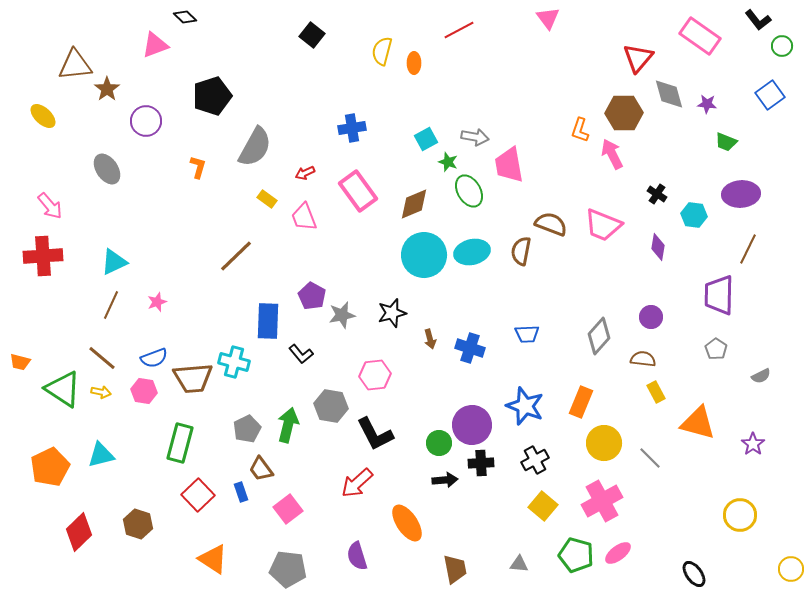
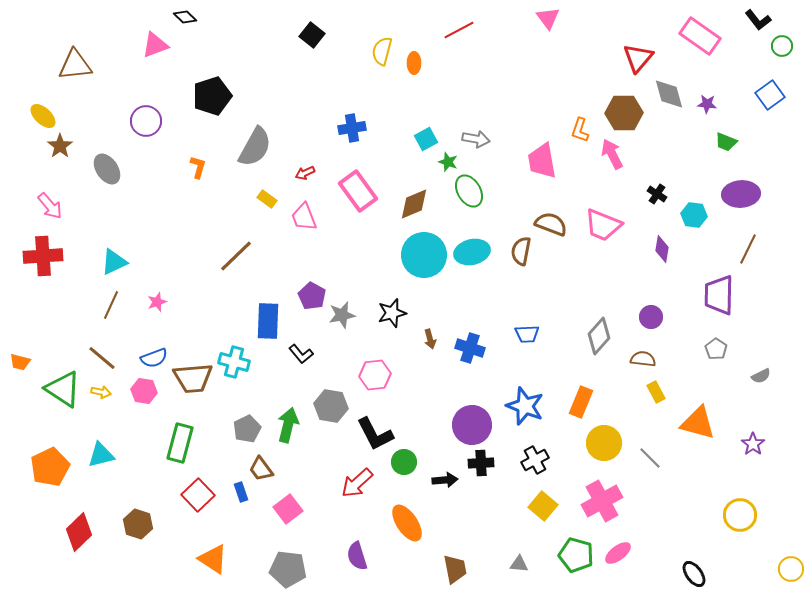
brown star at (107, 89): moved 47 px left, 57 px down
gray arrow at (475, 137): moved 1 px right, 2 px down
pink trapezoid at (509, 165): moved 33 px right, 4 px up
purple diamond at (658, 247): moved 4 px right, 2 px down
green circle at (439, 443): moved 35 px left, 19 px down
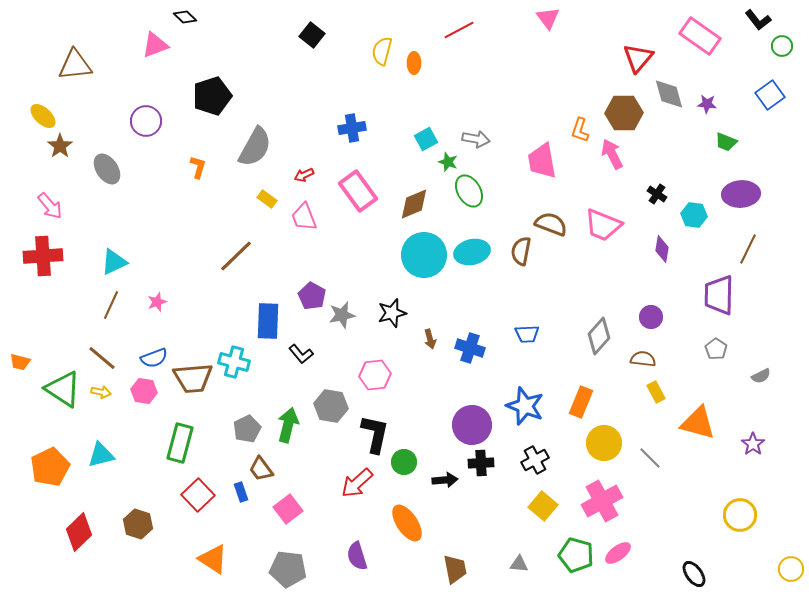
red arrow at (305, 173): moved 1 px left, 2 px down
black L-shape at (375, 434): rotated 141 degrees counterclockwise
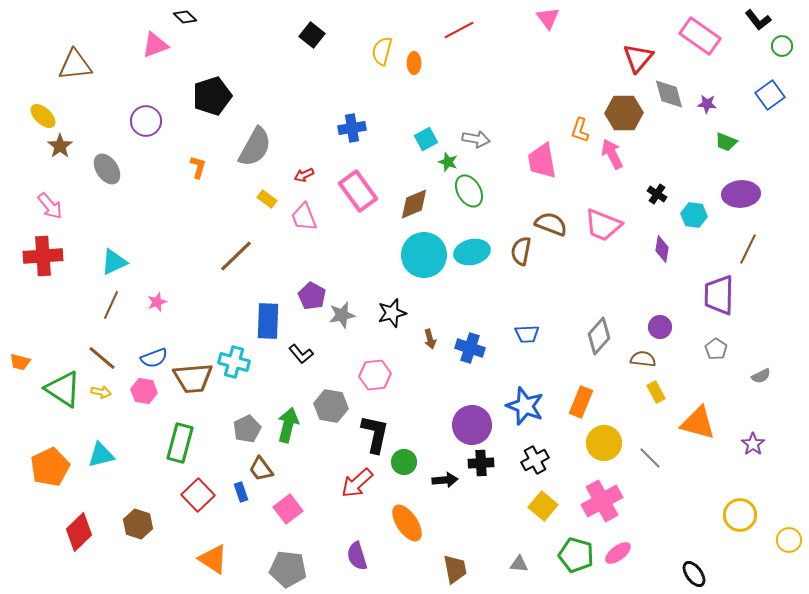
purple circle at (651, 317): moved 9 px right, 10 px down
yellow circle at (791, 569): moved 2 px left, 29 px up
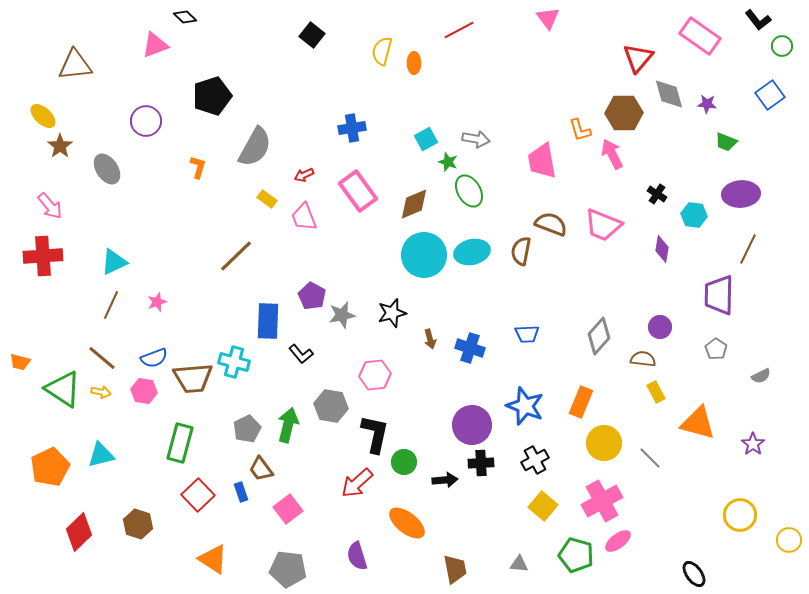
orange L-shape at (580, 130): rotated 35 degrees counterclockwise
orange ellipse at (407, 523): rotated 18 degrees counterclockwise
pink ellipse at (618, 553): moved 12 px up
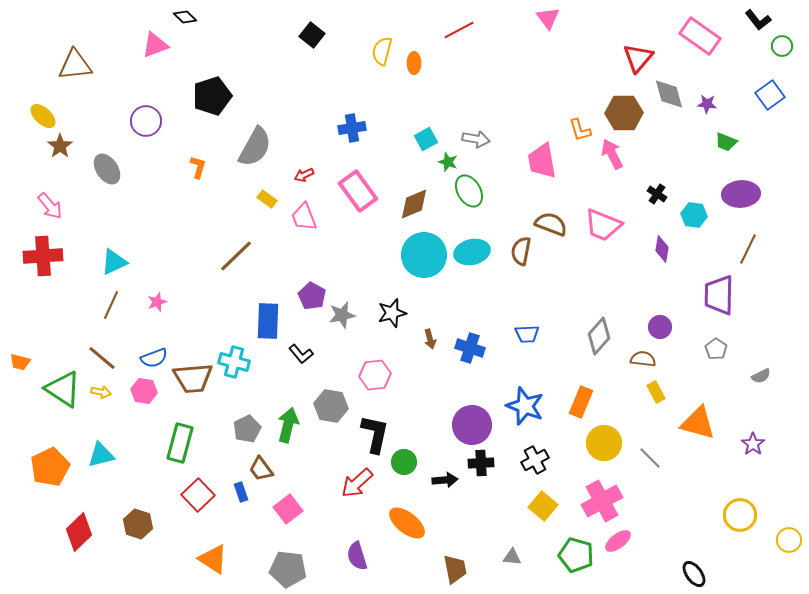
gray triangle at (519, 564): moved 7 px left, 7 px up
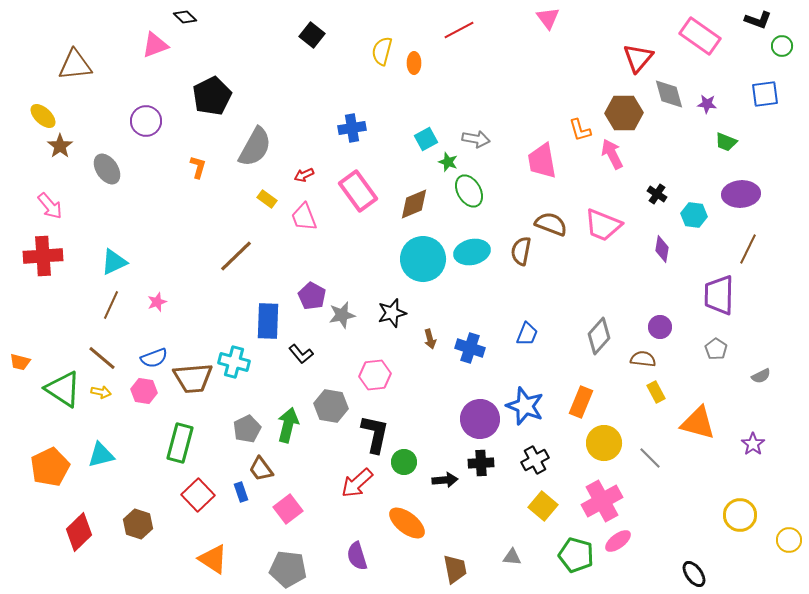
black L-shape at (758, 20): rotated 32 degrees counterclockwise
blue square at (770, 95): moved 5 px left, 1 px up; rotated 28 degrees clockwise
black pentagon at (212, 96): rotated 9 degrees counterclockwise
cyan circle at (424, 255): moved 1 px left, 4 px down
blue trapezoid at (527, 334): rotated 65 degrees counterclockwise
purple circle at (472, 425): moved 8 px right, 6 px up
